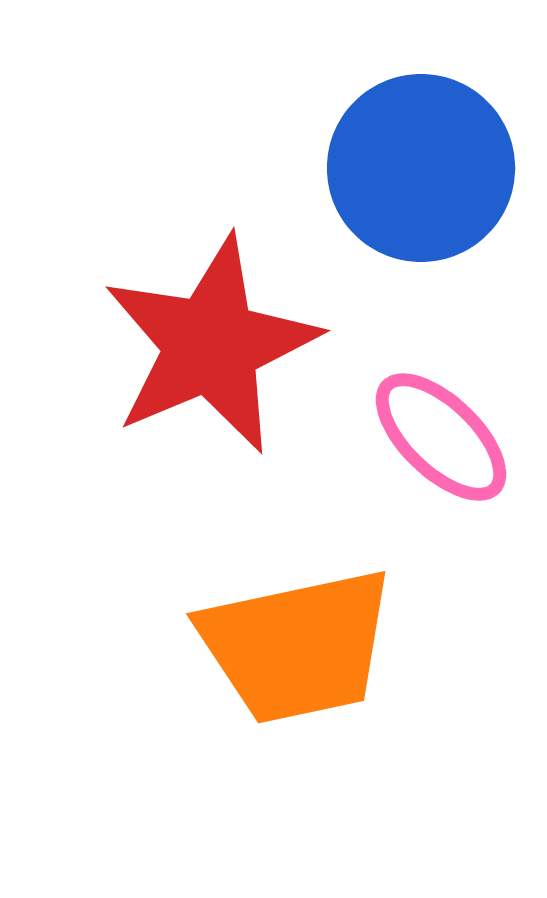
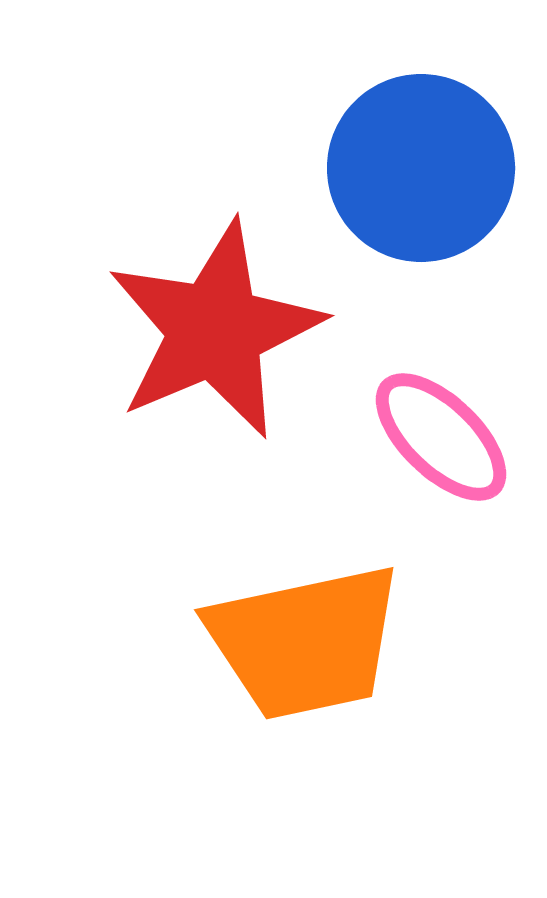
red star: moved 4 px right, 15 px up
orange trapezoid: moved 8 px right, 4 px up
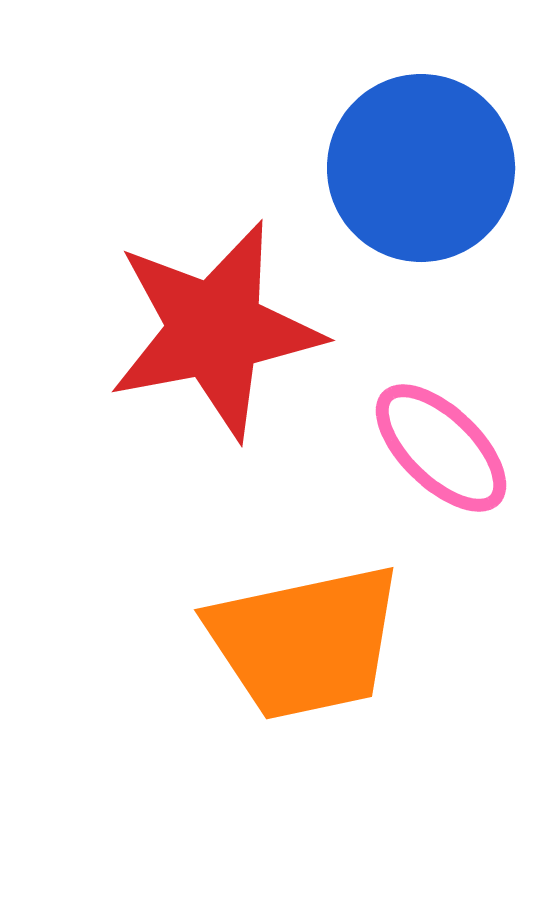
red star: rotated 12 degrees clockwise
pink ellipse: moved 11 px down
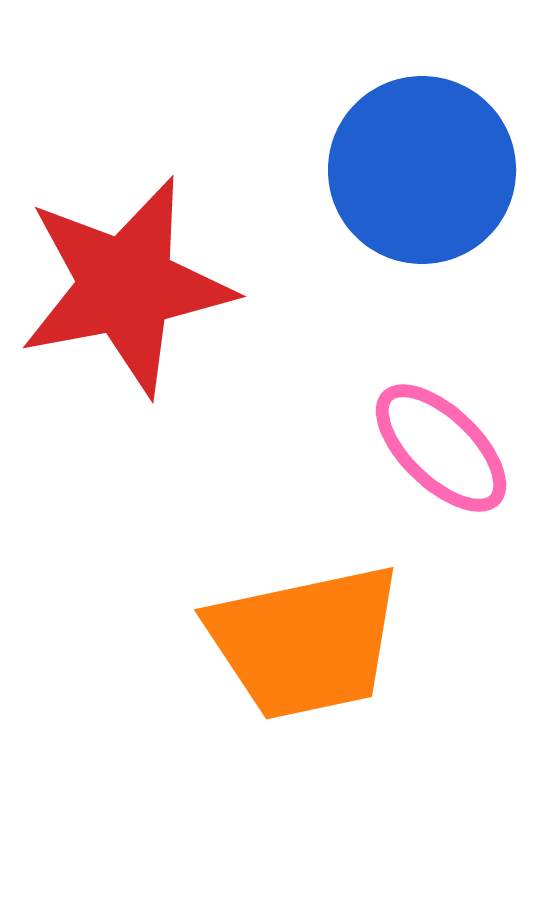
blue circle: moved 1 px right, 2 px down
red star: moved 89 px left, 44 px up
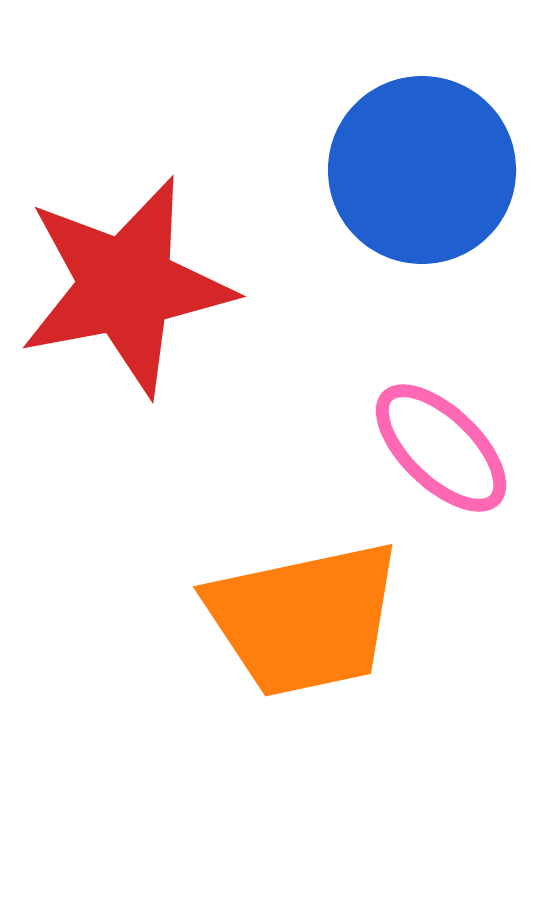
orange trapezoid: moved 1 px left, 23 px up
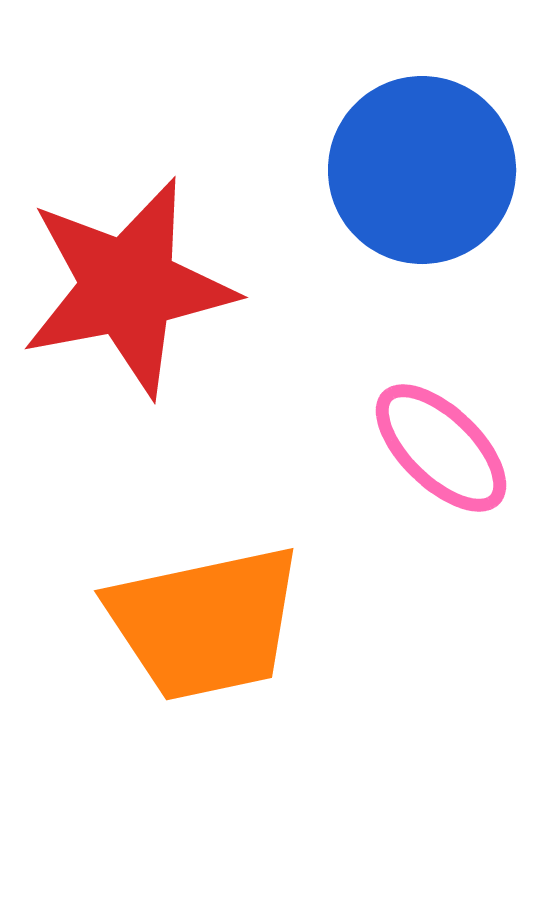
red star: moved 2 px right, 1 px down
orange trapezoid: moved 99 px left, 4 px down
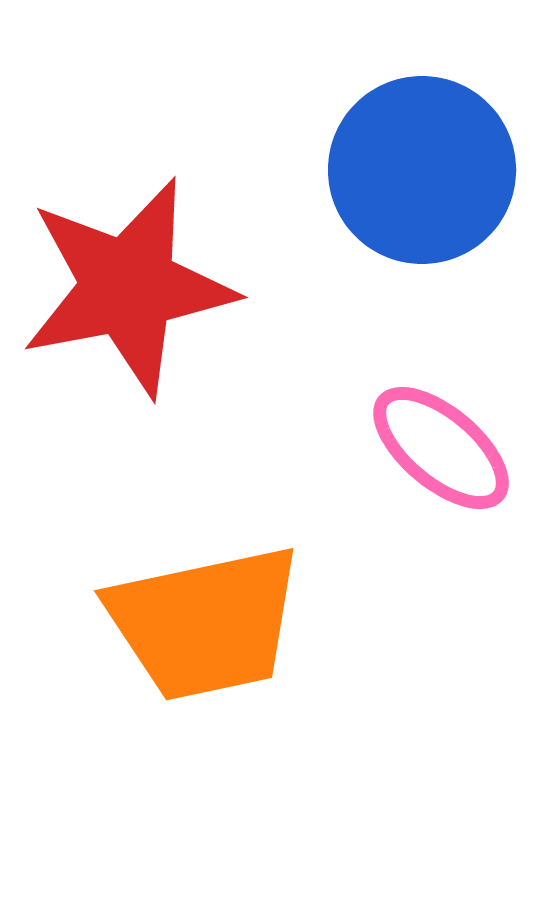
pink ellipse: rotated 4 degrees counterclockwise
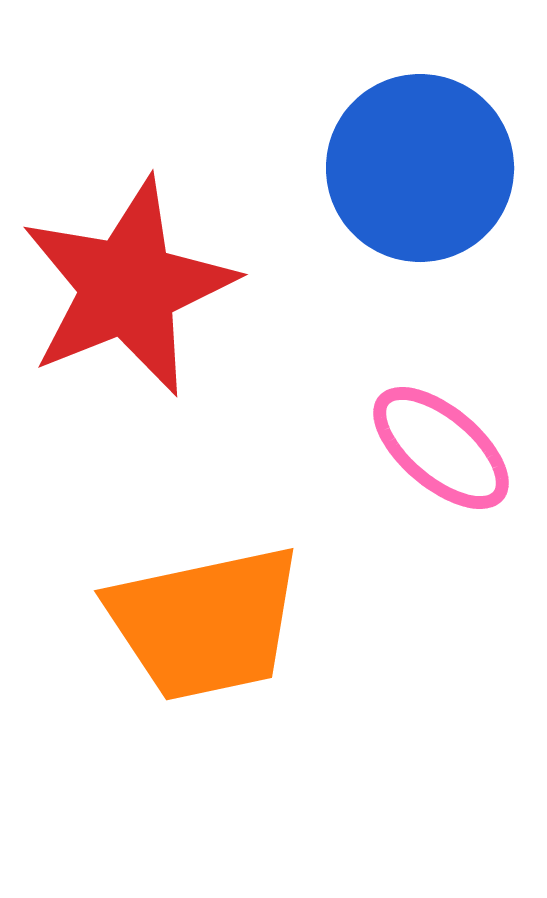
blue circle: moved 2 px left, 2 px up
red star: rotated 11 degrees counterclockwise
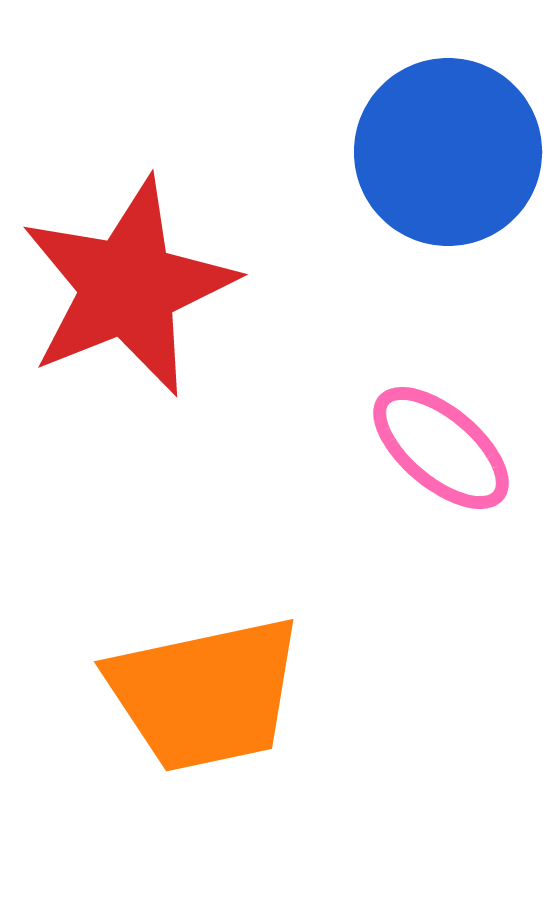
blue circle: moved 28 px right, 16 px up
orange trapezoid: moved 71 px down
